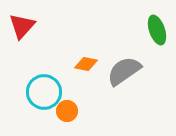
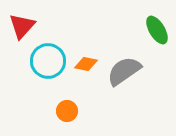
green ellipse: rotated 12 degrees counterclockwise
cyan circle: moved 4 px right, 31 px up
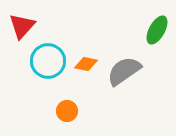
green ellipse: rotated 60 degrees clockwise
